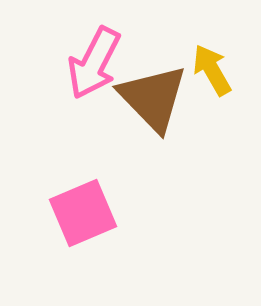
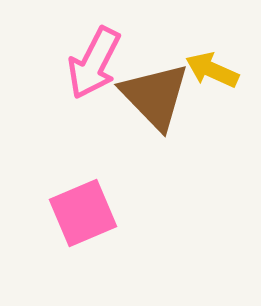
yellow arrow: rotated 36 degrees counterclockwise
brown triangle: moved 2 px right, 2 px up
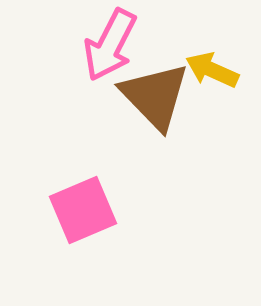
pink arrow: moved 16 px right, 18 px up
pink square: moved 3 px up
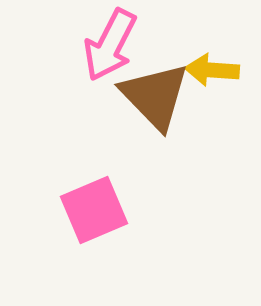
yellow arrow: rotated 20 degrees counterclockwise
pink square: moved 11 px right
